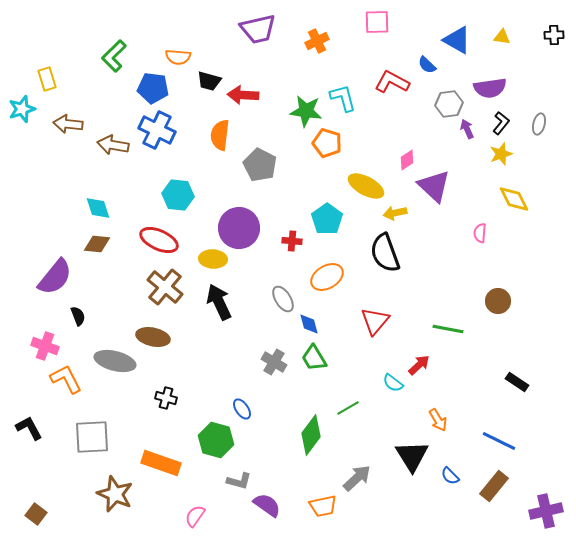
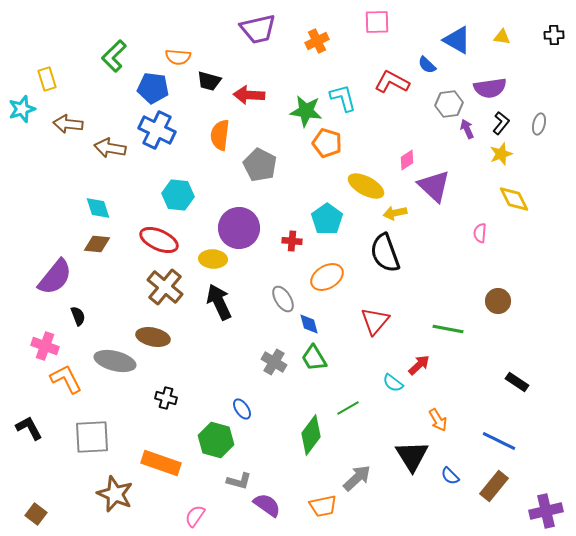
red arrow at (243, 95): moved 6 px right
brown arrow at (113, 145): moved 3 px left, 3 px down
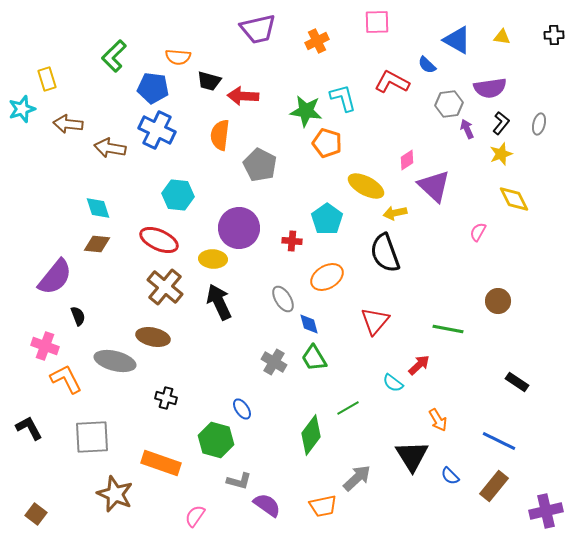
red arrow at (249, 95): moved 6 px left, 1 px down
pink semicircle at (480, 233): moved 2 px left, 1 px up; rotated 24 degrees clockwise
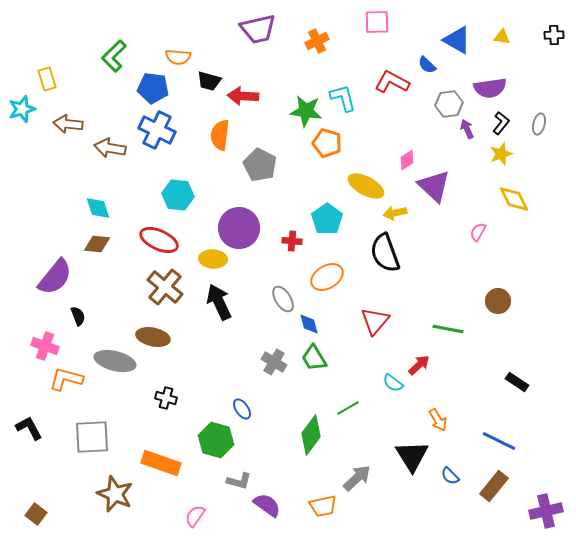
orange L-shape at (66, 379): rotated 48 degrees counterclockwise
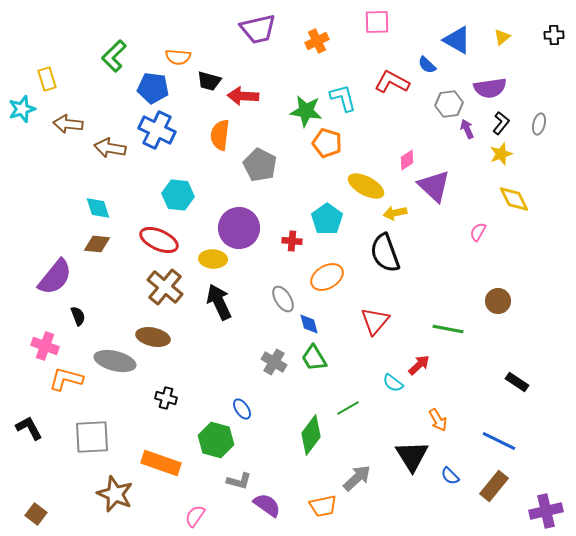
yellow triangle at (502, 37): rotated 48 degrees counterclockwise
